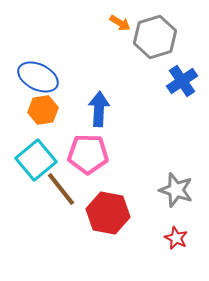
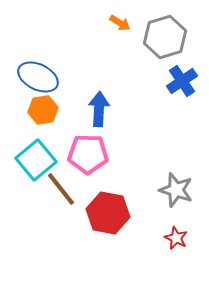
gray hexagon: moved 10 px right
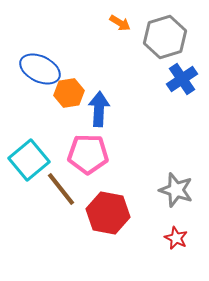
blue ellipse: moved 2 px right, 8 px up
blue cross: moved 2 px up
orange hexagon: moved 26 px right, 17 px up
cyan square: moved 7 px left
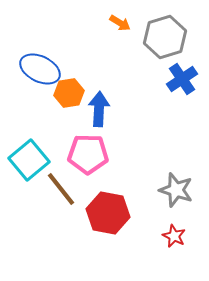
red star: moved 2 px left, 2 px up
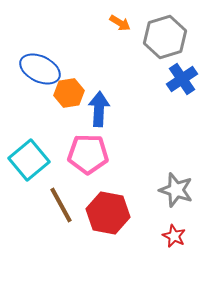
brown line: moved 16 px down; rotated 9 degrees clockwise
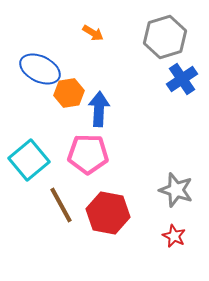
orange arrow: moved 27 px left, 10 px down
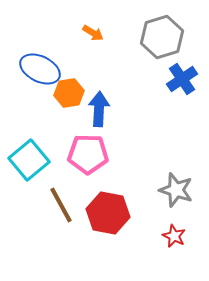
gray hexagon: moved 3 px left
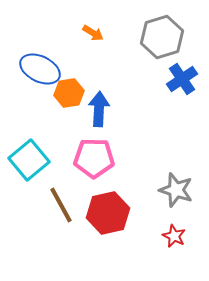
pink pentagon: moved 6 px right, 4 px down
red hexagon: rotated 24 degrees counterclockwise
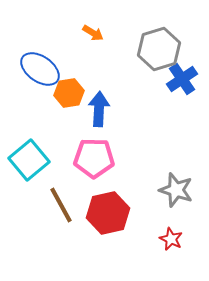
gray hexagon: moved 3 px left, 12 px down
blue ellipse: rotated 9 degrees clockwise
red star: moved 3 px left, 3 px down
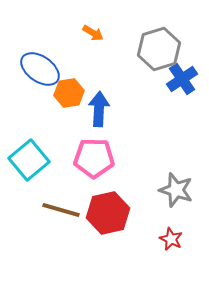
brown line: moved 5 px down; rotated 45 degrees counterclockwise
